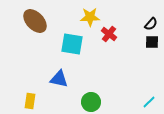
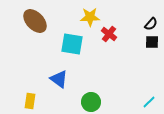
blue triangle: rotated 24 degrees clockwise
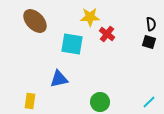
black semicircle: rotated 48 degrees counterclockwise
red cross: moved 2 px left
black square: moved 3 px left; rotated 16 degrees clockwise
blue triangle: rotated 48 degrees counterclockwise
green circle: moved 9 px right
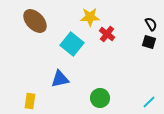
black semicircle: rotated 24 degrees counterclockwise
cyan square: rotated 30 degrees clockwise
blue triangle: moved 1 px right
green circle: moved 4 px up
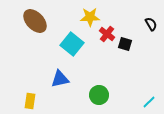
black square: moved 24 px left, 2 px down
green circle: moved 1 px left, 3 px up
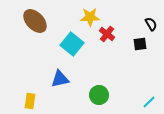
black square: moved 15 px right; rotated 24 degrees counterclockwise
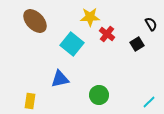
black square: moved 3 px left; rotated 24 degrees counterclockwise
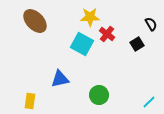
cyan square: moved 10 px right; rotated 10 degrees counterclockwise
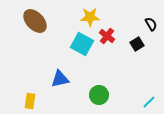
red cross: moved 2 px down
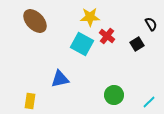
green circle: moved 15 px right
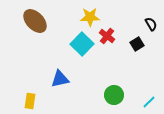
cyan square: rotated 15 degrees clockwise
